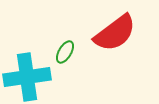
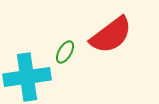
red semicircle: moved 4 px left, 2 px down
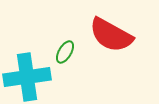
red semicircle: rotated 66 degrees clockwise
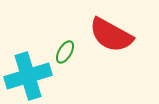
cyan cross: moved 1 px right, 1 px up; rotated 9 degrees counterclockwise
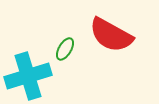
green ellipse: moved 3 px up
